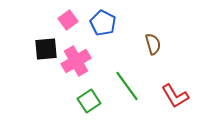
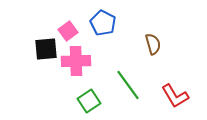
pink square: moved 11 px down
pink cross: rotated 28 degrees clockwise
green line: moved 1 px right, 1 px up
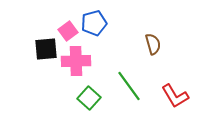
blue pentagon: moved 9 px left; rotated 30 degrees clockwise
green line: moved 1 px right, 1 px down
green square: moved 3 px up; rotated 15 degrees counterclockwise
